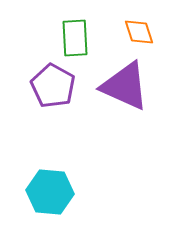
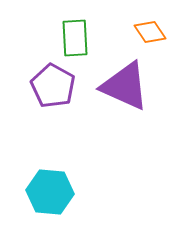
orange diamond: moved 11 px right; rotated 16 degrees counterclockwise
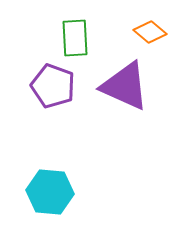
orange diamond: rotated 16 degrees counterclockwise
purple pentagon: rotated 9 degrees counterclockwise
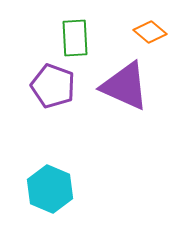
cyan hexagon: moved 3 px up; rotated 18 degrees clockwise
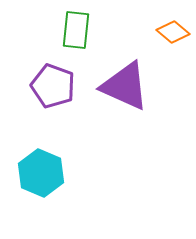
orange diamond: moved 23 px right
green rectangle: moved 1 px right, 8 px up; rotated 9 degrees clockwise
cyan hexagon: moved 9 px left, 16 px up
